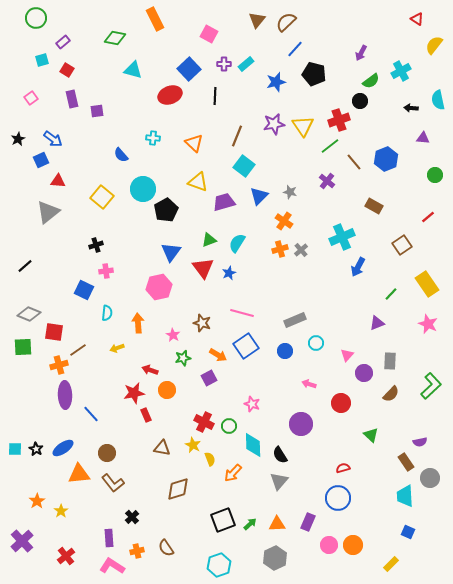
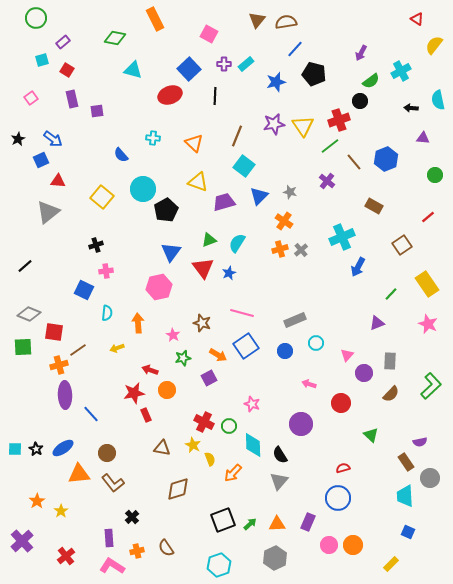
brown semicircle at (286, 22): rotated 35 degrees clockwise
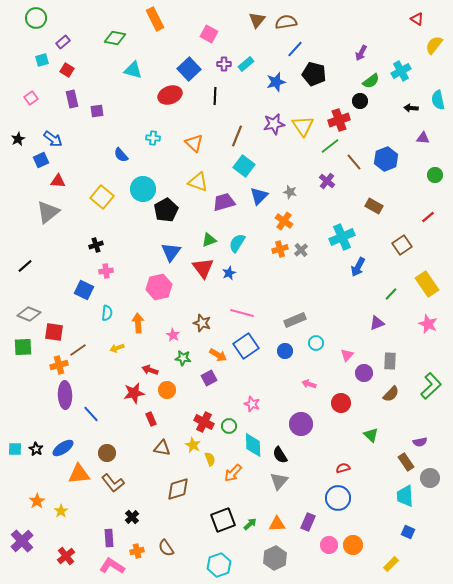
green star at (183, 358): rotated 21 degrees clockwise
red rectangle at (146, 415): moved 5 px right, 4 px down
